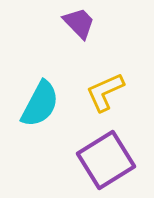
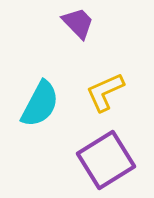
purple trapezoid: moved 1 px left
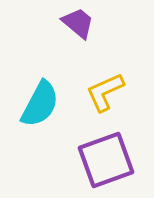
purple trapezoid: rotated 6 degrees counterclockwise
purple square: rotated 12 degrees clockwise
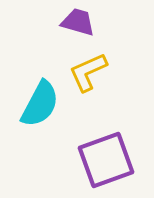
purple trapezoid: moved 1 px up; rotated 24 degrees counterclockwise
yellow L-shape: moved 17 px left, 20 px up
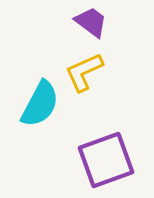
purple trapezoid: moved 13 px right; rotated 21 degrees clockwise
yellow L-shape: moved 4 px left
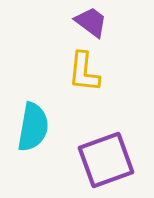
yellow L-shape: rotated 60 degrees counterclockwise
cyan semicircle: moved 7 px left, 23 px down; rotated 18 degrees counterclockwise
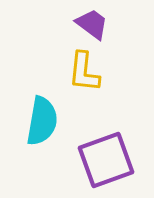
purple trapezoid: moved 1 px right, 2 px down
cyan semicircle: moved 9 px right, 6 px up
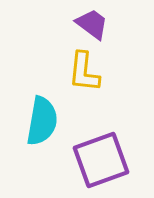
purple square: moved 5 px left
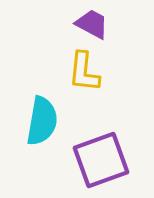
purple trapezoid: rotated 9 degrees counterclockwise
